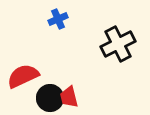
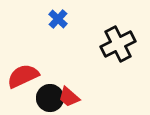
blue cross: rotated 24 degrees counterclockwise
red trapezoid: rotated 35 degrees counterclockwise
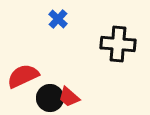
black cross: rotated 32 degrees clockwise
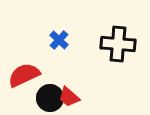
blue cross: moved 1 px right, 21 px down
red semicircle: moved 1 px right, 1 px up
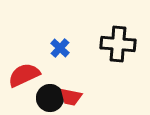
blue cross: moved 1 px right, 8 px down
red trapezoid: moved 2 px right; rotated 30 degrees counterclockwise
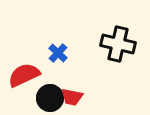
black cross: rotated 8 degrees clockwise
blue cross: moved 2 px left, 5 px down
red trapezoid: moved 1 px right
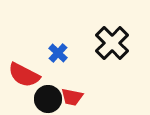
black cross: moved 6 px left, 1 px up; rotated 32 degrees clockwise
red semicircle: rotated 128 degrees counterclockwise
black circle: moved 2 px left, 1 px down
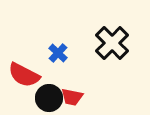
black circle: moved 1 px right, 1 px up
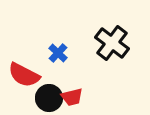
black cross: rotated 8 degrees counterclockwise
red trapezoid: rotated 25 degrees counterclockwise
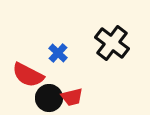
red semicircle: moved 4 px right
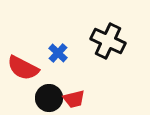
black cross: moved 4 px left, 2 px up; rotated 12 degrees counterclockwise
red semicircle: moved 5 px left, 7 px up
red trapezoid: moved 2 px right, 2 px down
